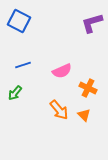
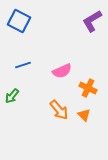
purple L-shape: moved 2 px up; rotated 15 degrees counterclockwise
green arrow: moved 3 px left, 3 px down
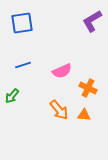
blue square: moved 3 px right, 2 px down; rotated 35 degrees counterclockwise
orange triangle: rotated 40 degrees counterclockwise
